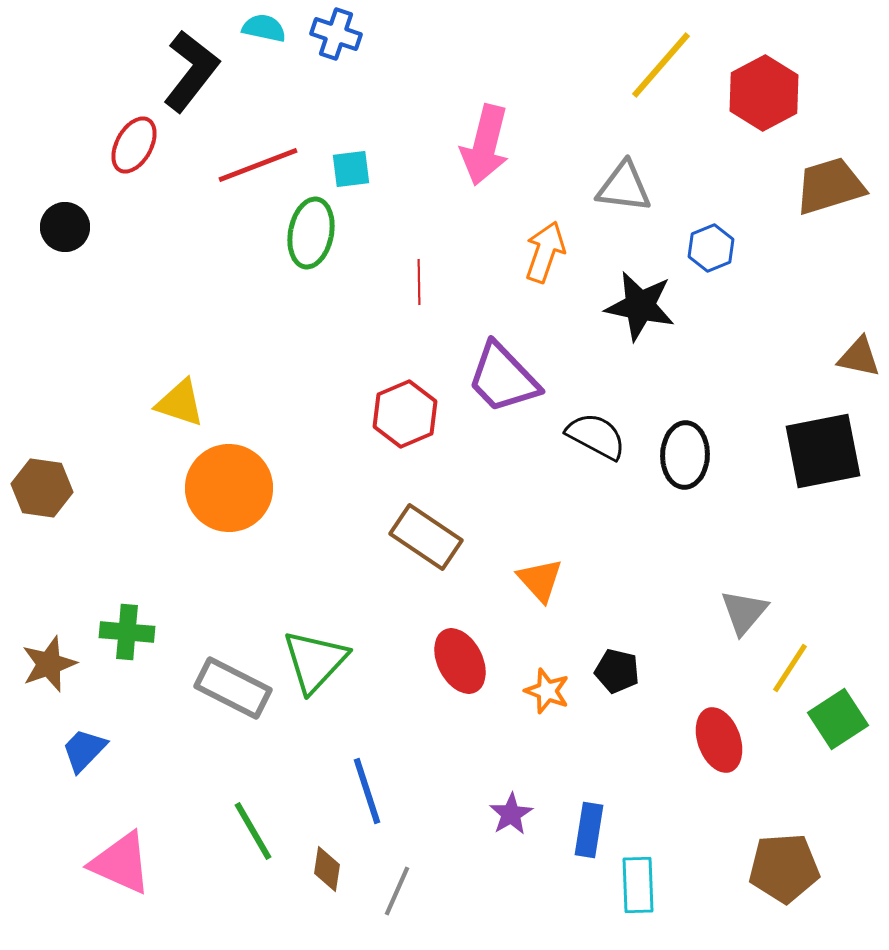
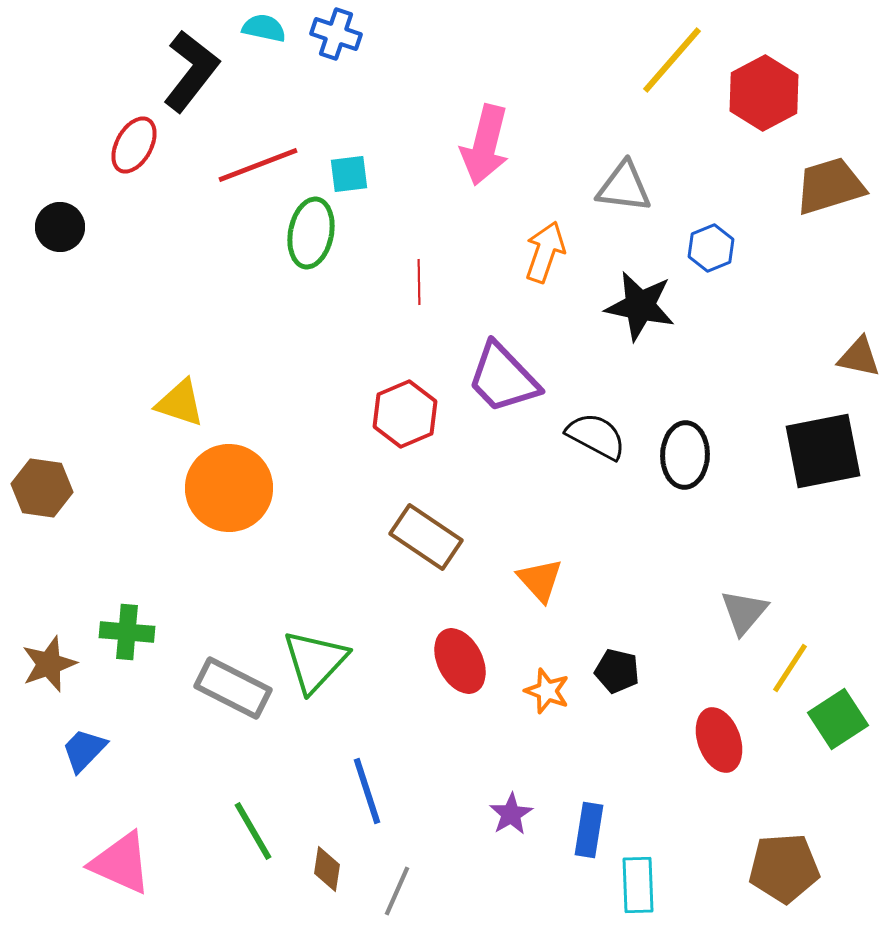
yellow line at (661, 65): moved 11 px right, 5 px up
cyan square at (351, 169): moved 2 px left, 5 px down
black circle at (65, 227): moved 5 px left
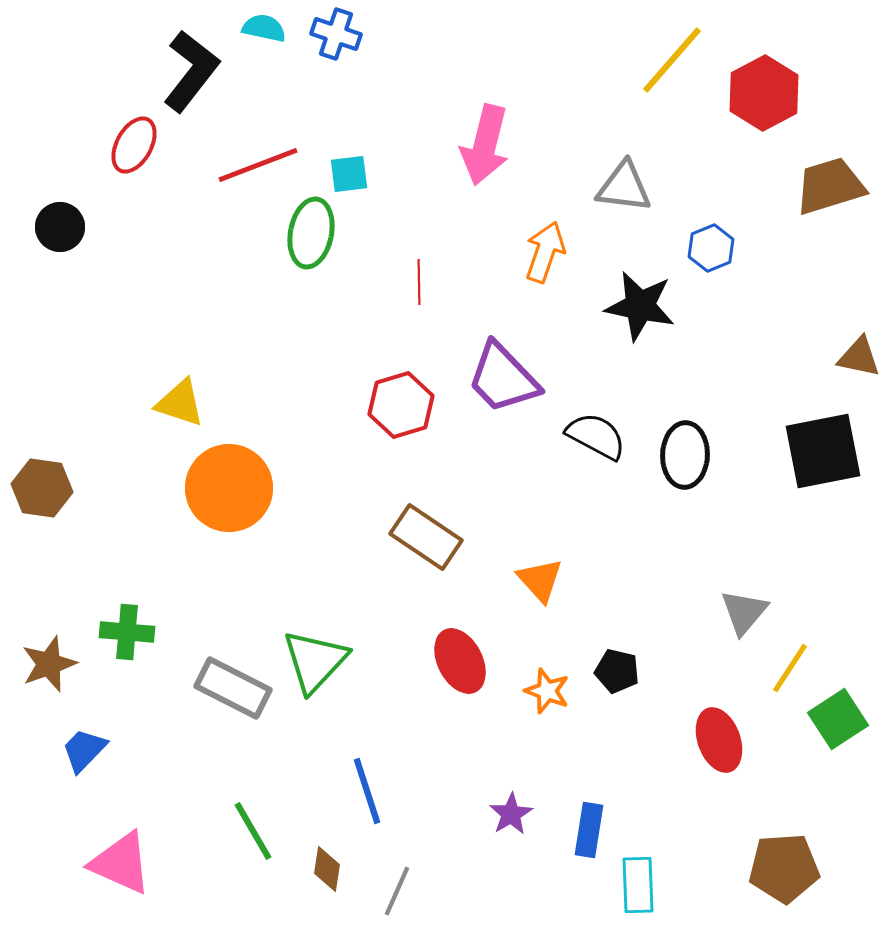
red hexagon at (405, 414): moved 4 px left, 9 px up; rotated 6 degrees clockwise
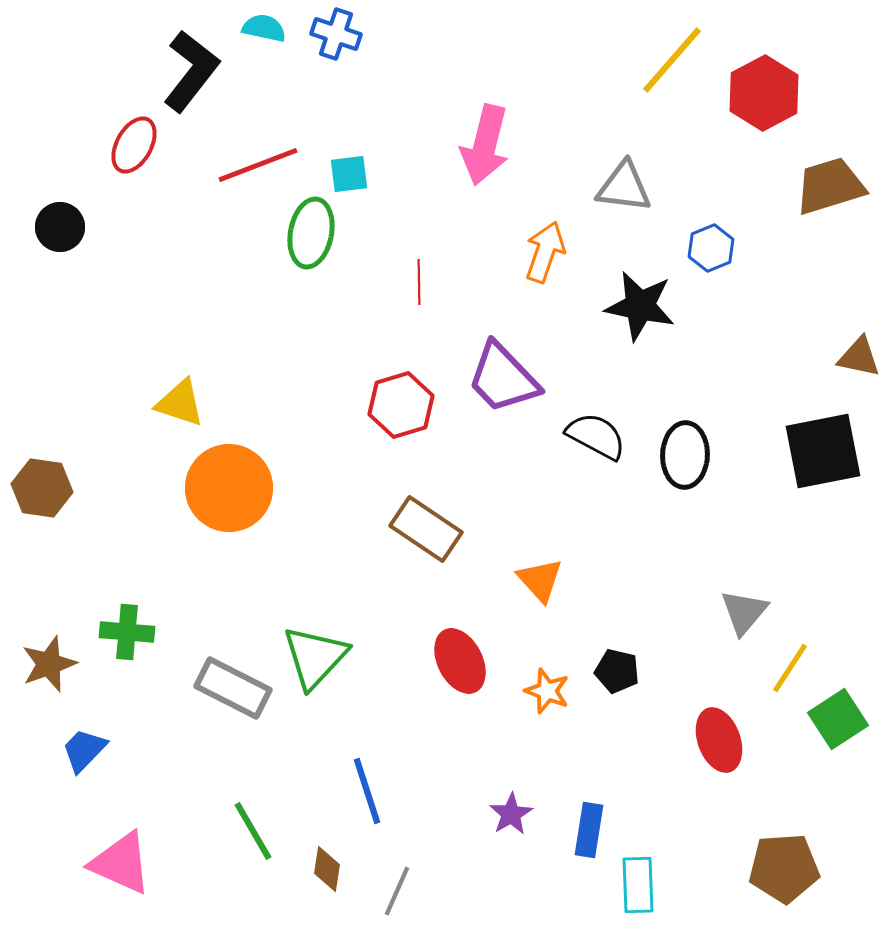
brown rectangle at (426, 537): moved 8 px up
green triangle at (315, 661): moved 4 px up
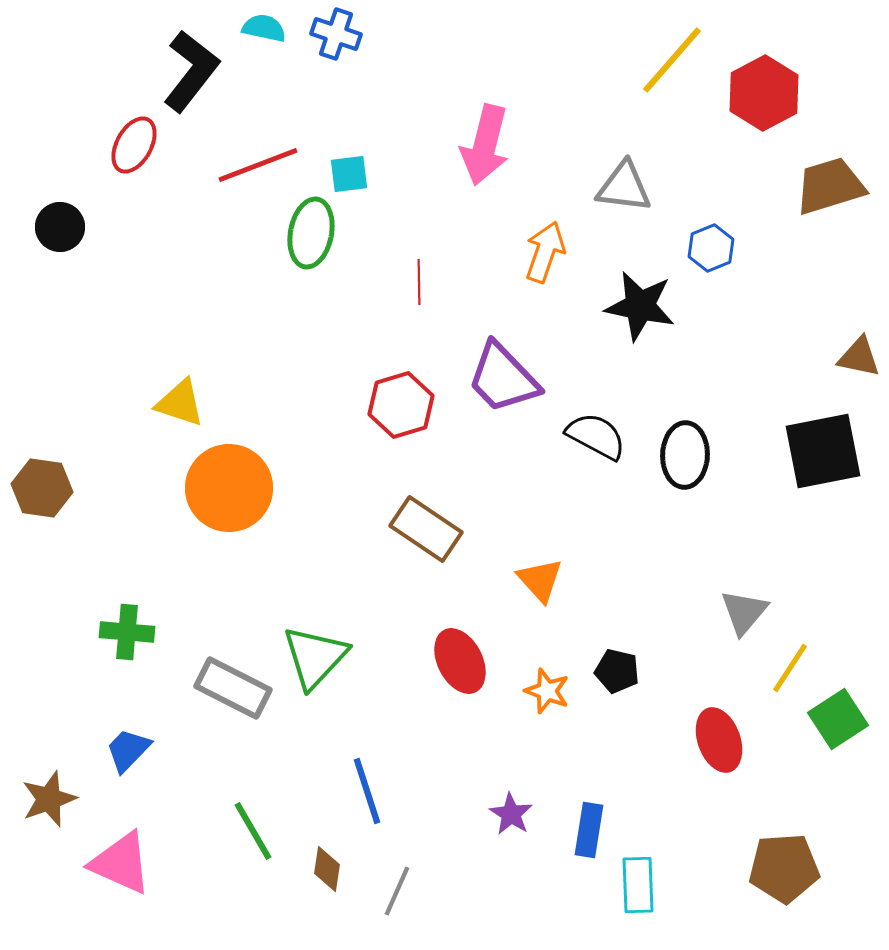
brown star at (49, 664): moved 135 px down
blue trapezoid at (84, 750): moved 44 px right
purple star at (511, 814): rotated 9 degrees counterclockwise
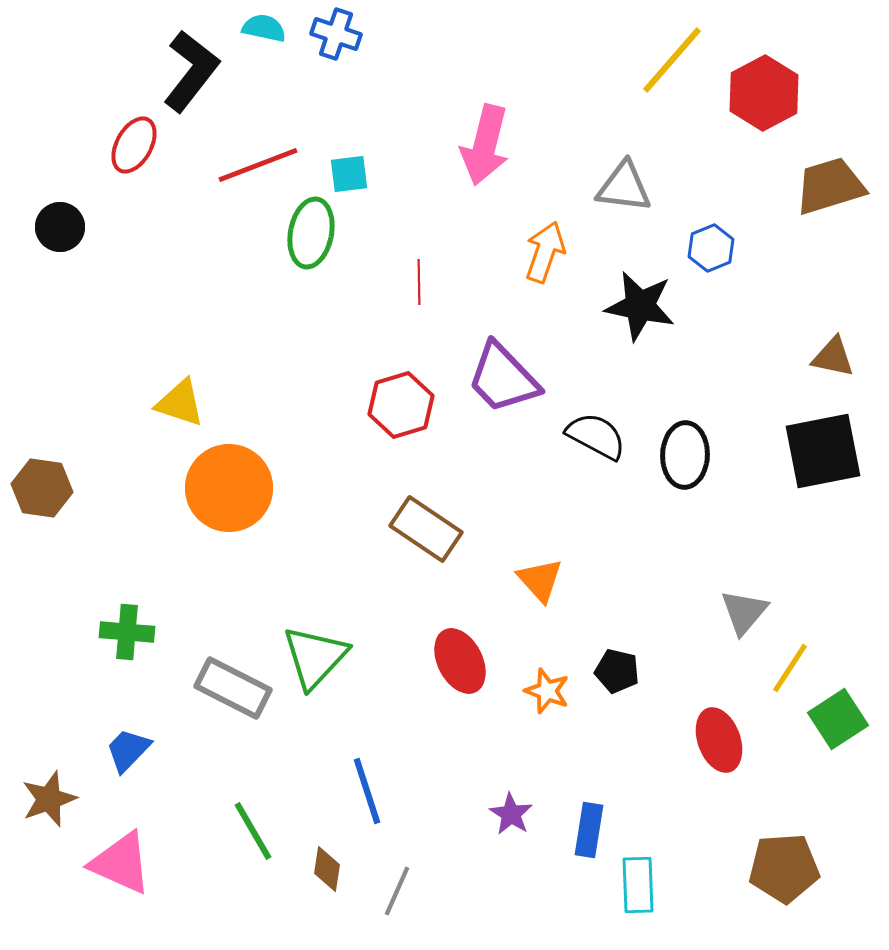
brown triangle at (859, 357): moved 26 px left
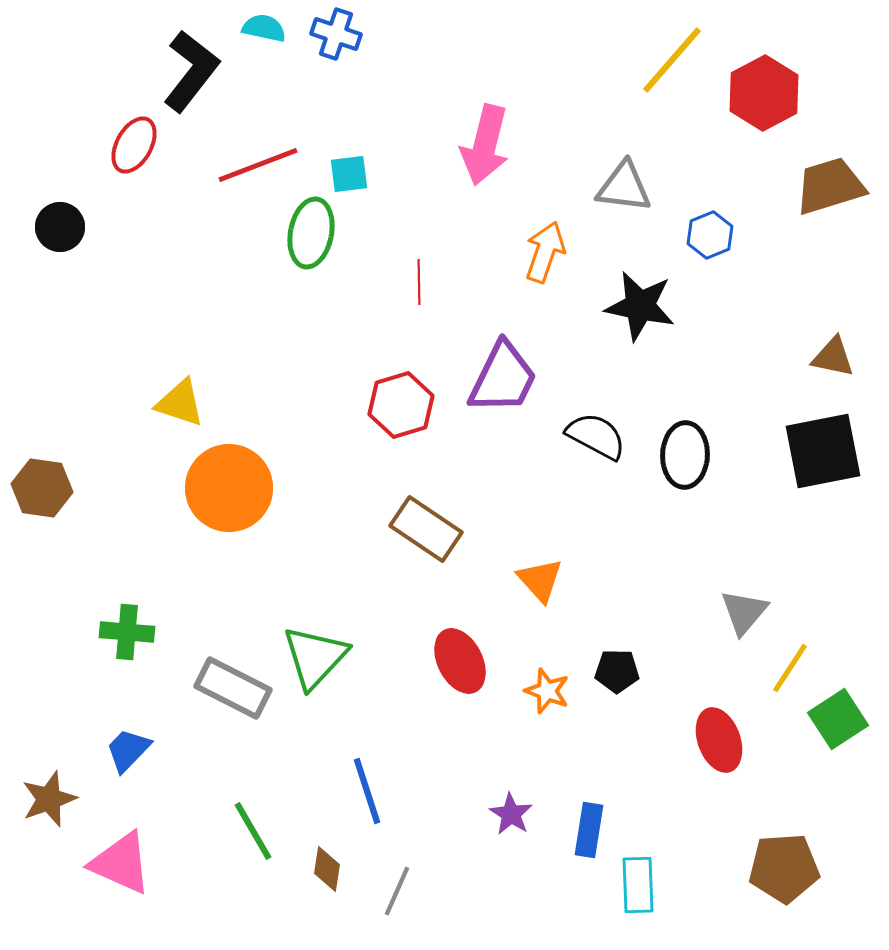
blue hexagon at (711, 248): moved 1 px left, 13 px up
purple trapezoid at (503, 378): rotated 110 degrees counterclockwise
black pentagon at (617, 671): rotated 12 degrees counterclockwise
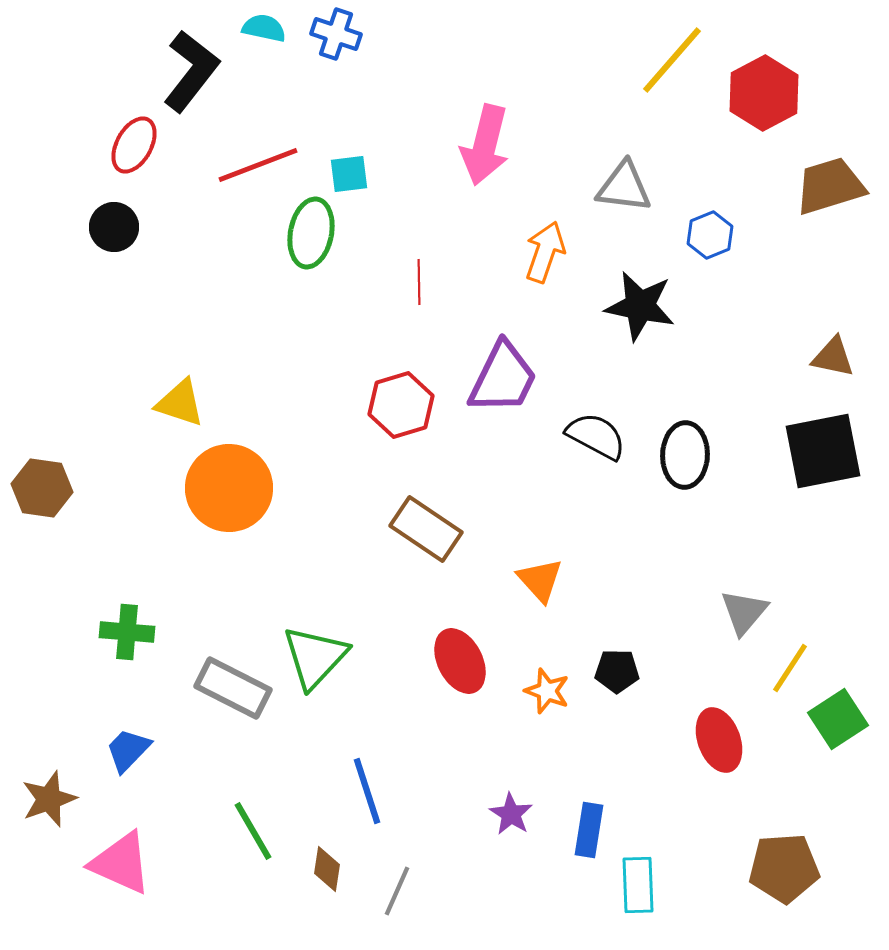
black circle at (60, 227): moved 54 px right
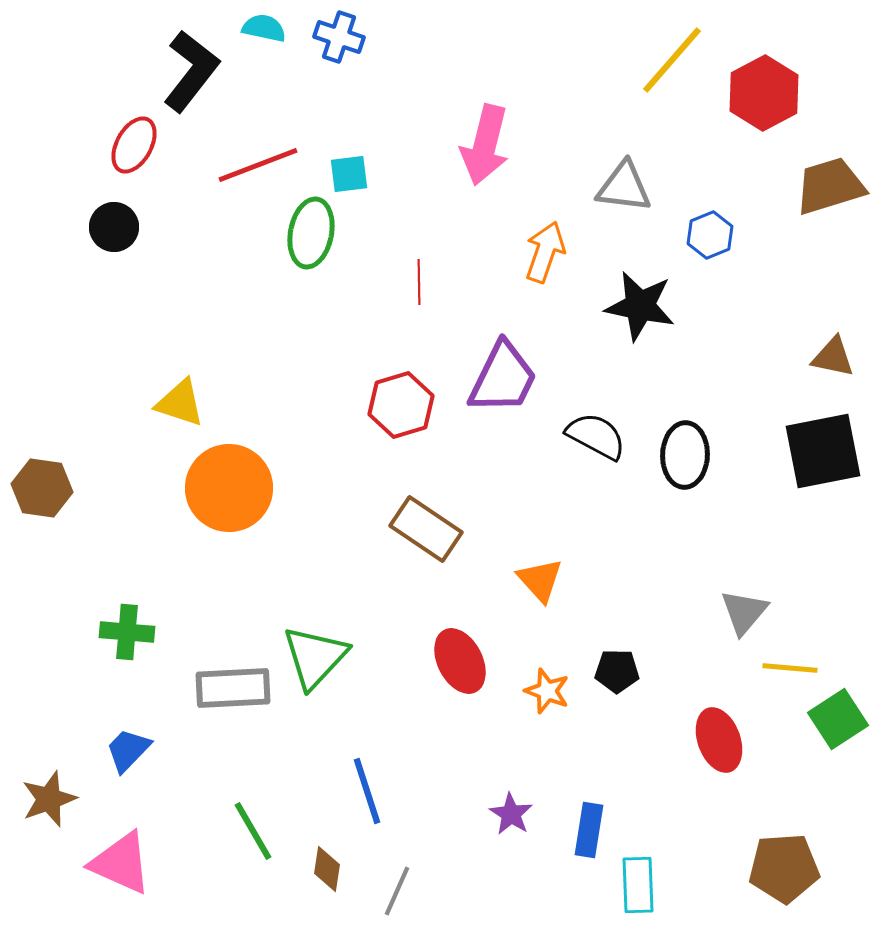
blue cross at (336, 34): moved 3 px right, 3 px down
yellow line at (790, 668): rotated 62 degrees clockwise
gray rectangle at (233, 688): rotated 30 degrees counterclockwise
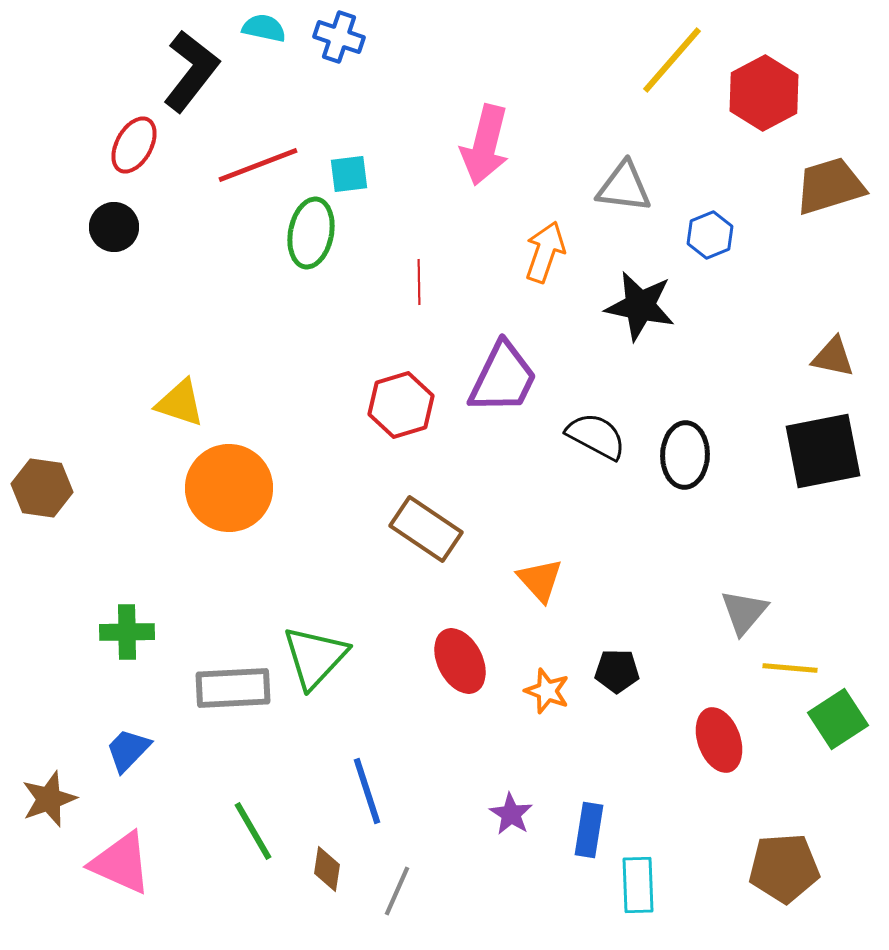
green cross at (127, 632): rotated 6 degrees counterclockwise
